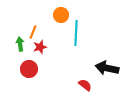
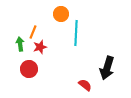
orange circle: moved 1 px up
black arrow: rotated 85 degrees counterclockwise
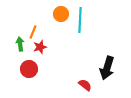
cyan line: moved 4 px right, 13 px up
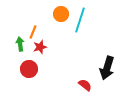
cyan line: rotated 15 degrees clockwise
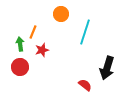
cyan line: moved 5 px right, 12 px down
red star: moved 2 px right, 3 px down
red circle: moved 9 px left, 2 px up
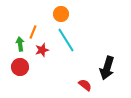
cyan line: moved 19 px left, 8 px down; rotated 50 degrees counterclockwise
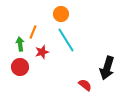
red star: moved 2 px down
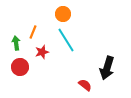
orange circle: moved 2 px right
green arrow: moved 4 px left, 1 px up
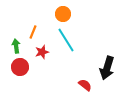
green arrow: moved 3 px down
